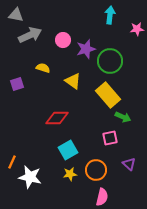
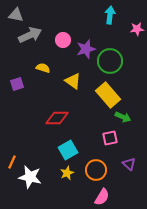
yellow star: moved 3 px left, 1 px up; rotated 16 degrees counterclockwise
pink semicircle: rotated 18 degrees clockwise
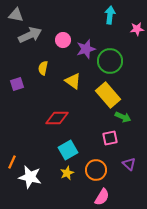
yellow semicircle: rotated 96 degrees counterclockwise
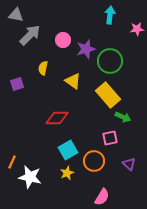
gray arrow: rotated 20 degrees counterclockwise
orange circle: moved 2 px left, 9 px up
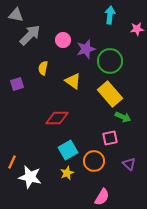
yellow rectangle: moved 2 px right, 1 px up
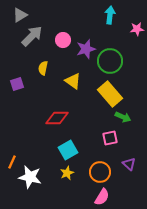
gray triangle: moved 4 px right; rotated 42 degrees counterclockwise
gray arrow: moved 2 px right, 1 px down
orange circle: moved 6 px right, 11 px down
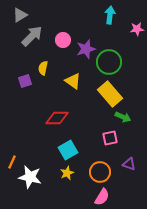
green circle: moved 1 px left, 1 px down
purple square: moved 8 px right, 3 px up
purple triangle: rotated 24 degrees counterclockwise
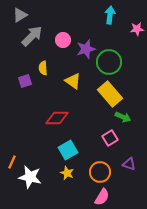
yellow semicircle: rotated 16 degrees counterclockwise
pink square: rotated 21 degrees counterclockwise
yellow star: rotated 24 degrees counterclockwise
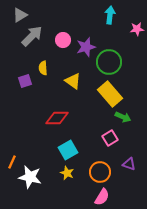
purple star: moved 2 px up
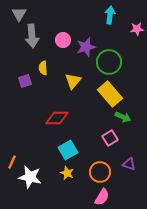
gray triangle: moved 1 px left, 1 px up; rotated 28 degrees counterclockwise
gray arrow: rotated 130 degrees clockwise
yellow triangle: rotated 36 degrees clockwise
